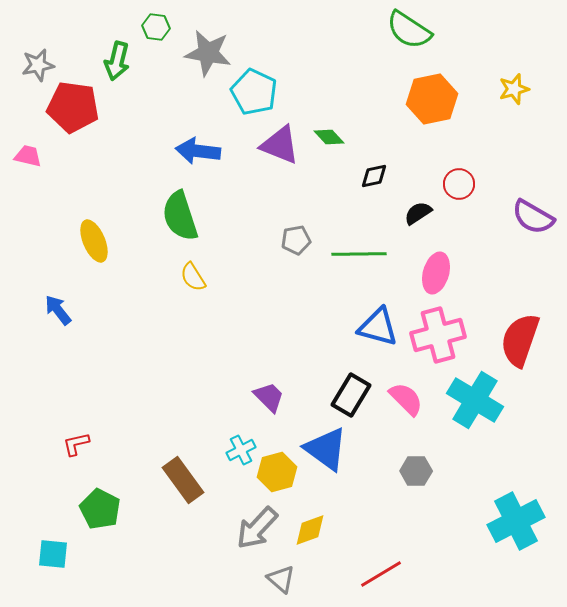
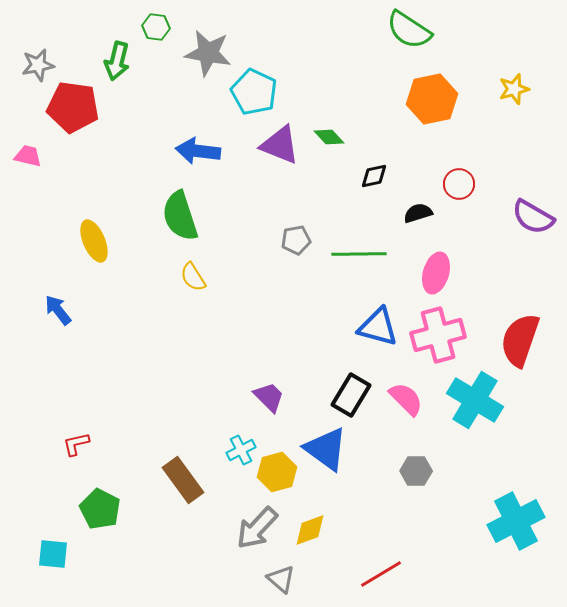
black semicircle at (418, 213): rotated 16 degrees clockwise
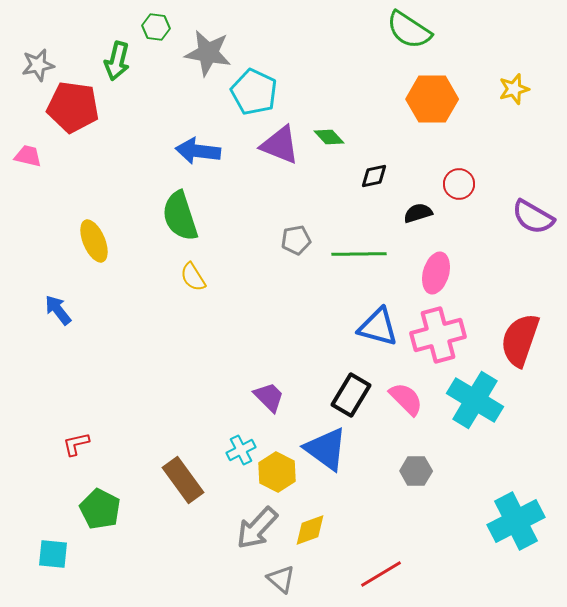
orange hexagon at (432, 99): rotated 12 degrees clockwise
yellow hexagon at (277, 472): rotated 18 degrees counterclockwise
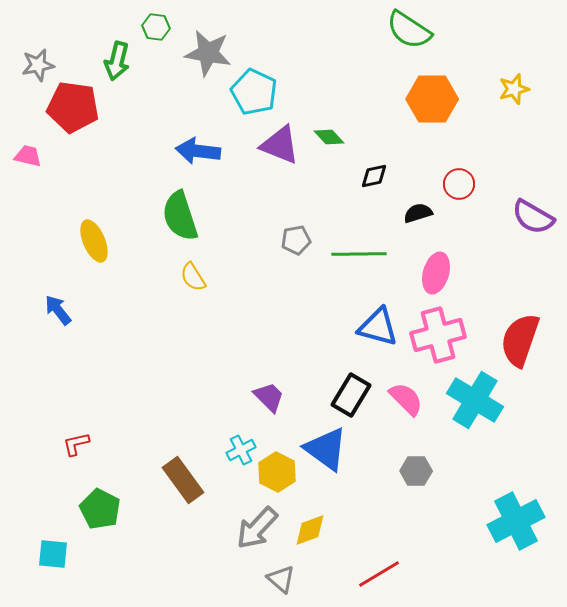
red line at (381, 574): moved 2 px left
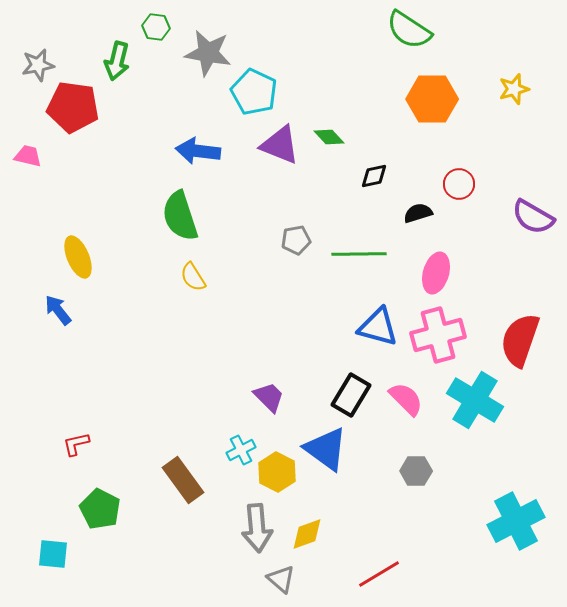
yellow ellipse at (94, 241): moved 16 px left, 16 px down
gray arrow at (257, 528): rotated 48 degrees counterclockwise
yellow diamond at (310, 530): moved 3 px left, 4 px down
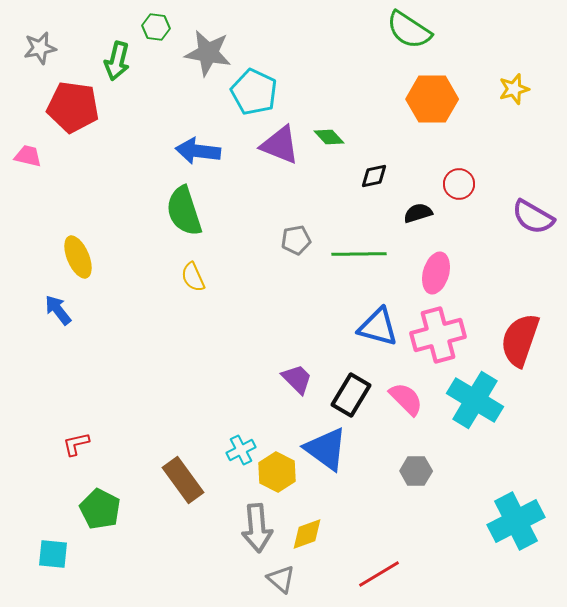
gray star at (38, 65): moved 2 px right, 17 px up
green semicircle at (180, 216): moved 4 px right, 5 px up
yellow semicircle at (193, 277): rotated 8 degrees clockwise
purple trapezoid at (269, 397): moved 28 px right, 18 px up
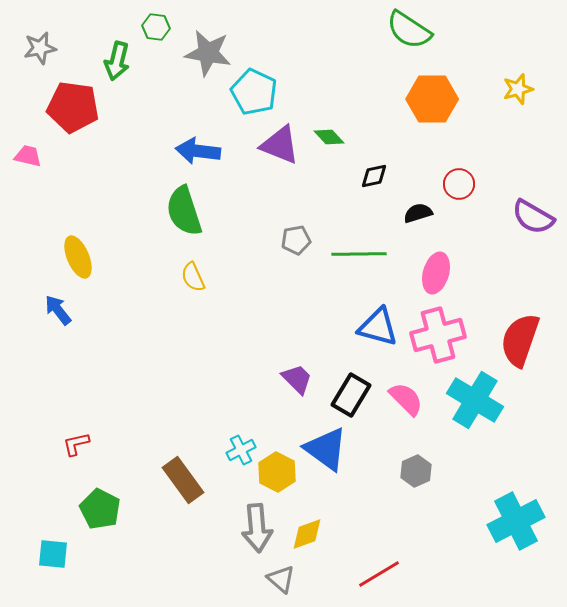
yellow star at (514, 89): moved 4 px right
gray hexagon at (416, 471): rotated 24 degrees counterclockwise
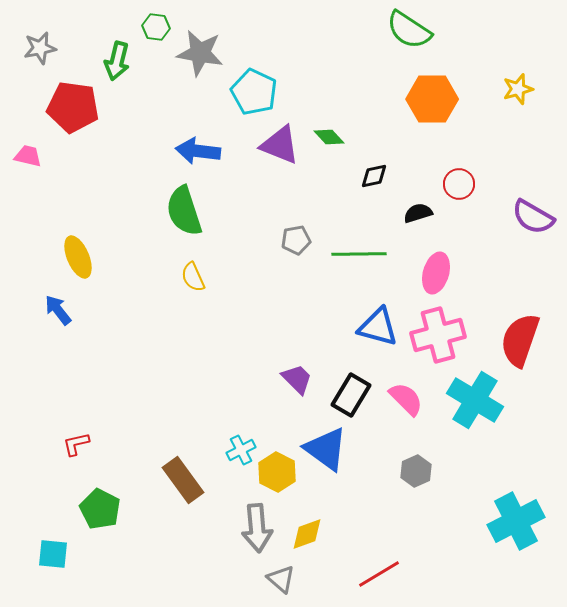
gray star at (208, 53): moved 8 px left
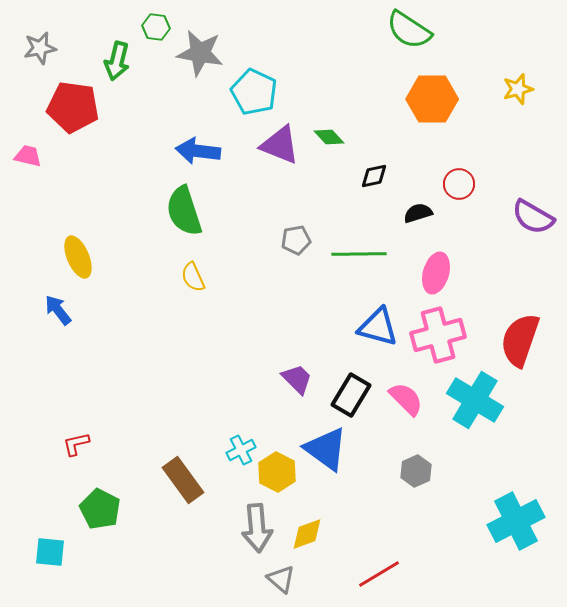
cyan square at (53, 554): moved 3 px left, 2 px up
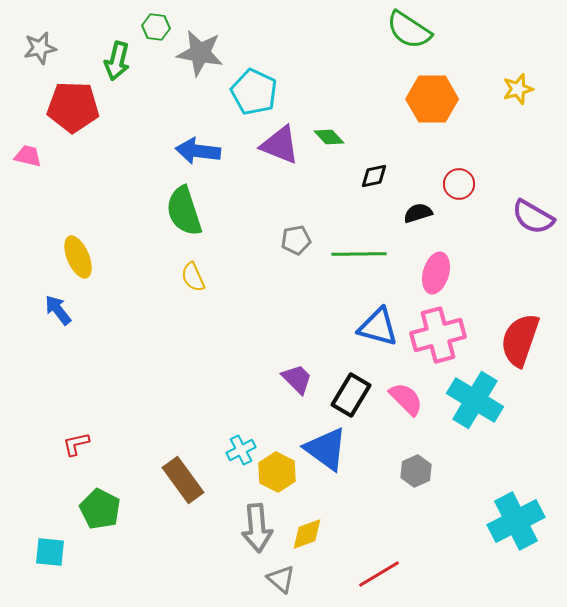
red pentagon at (73, 107): rotated 6 degrees counterclockwise
